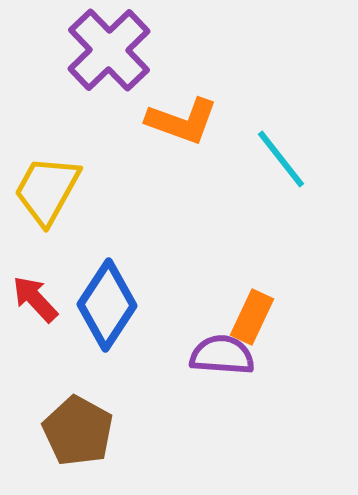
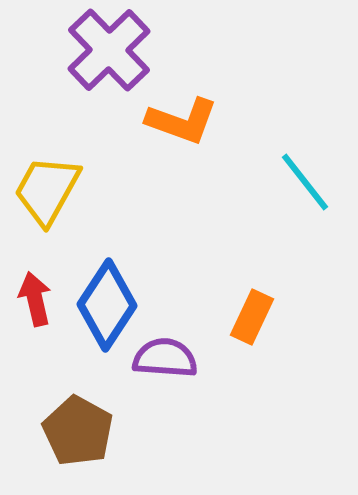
cyan line: moved 24 px right, 23 px down
red arrow: rotated 30 degrees clockwise
purple semicircle: moved 57 px left, 3 px down
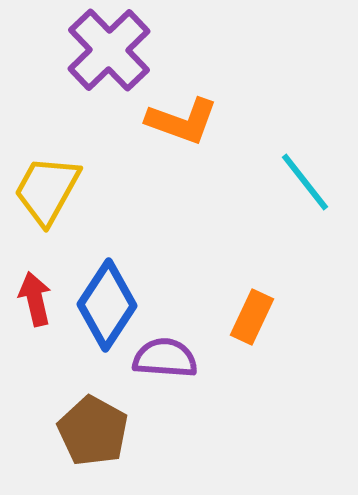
brown pentagon: moved 15 px right
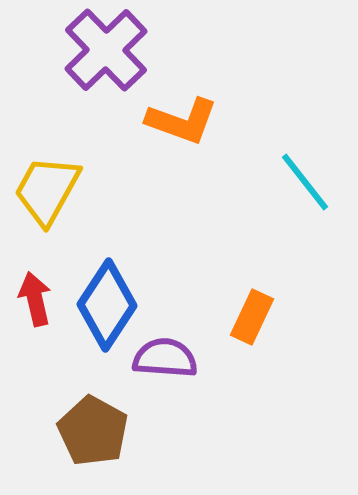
purple cross: moved 3 px left
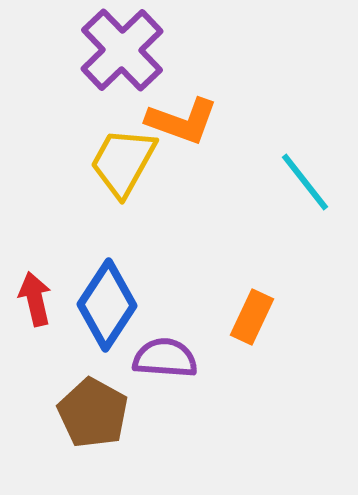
purple cross: moved 16 px right
yellow trapezoid: moved 76 px right, 28 px up
brown pentagon: moved 18 px up
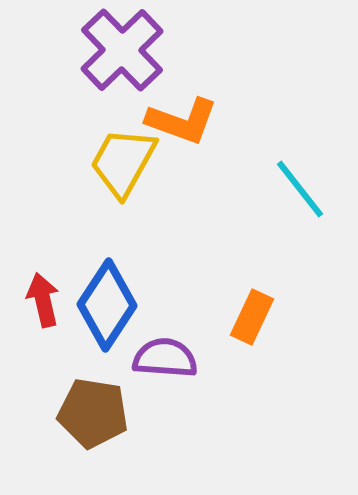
cyan line: moved 5 px left, 7 px down
red arrow: moved 8 px right, 1 px down
brown pentagon: rotated 20 degrees counterclockwise
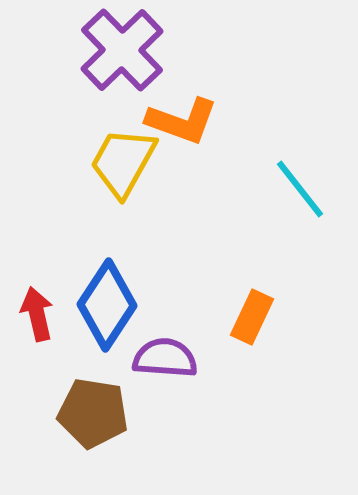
red arrow: moved 6 px left, 14 px down
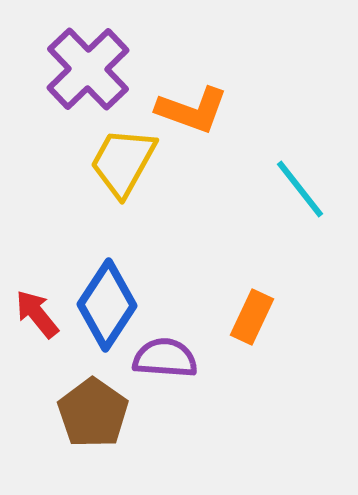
purple cross: moved 34 px left, 19 px down
orange L-shape: moved 10 px right, 11 px up
red arrow: rotated 26 degrees counterclockwise
brown pentagon: rotated 26 degrees clockwise
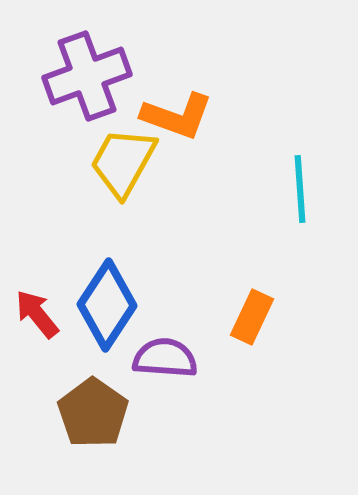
purple cross: moved 1 px left, 7 px down; rotated 24 degrees clockwise
orange L-shape: moved 15 px left, 6 px down
cyan line: rotated 34 degrees clockwise
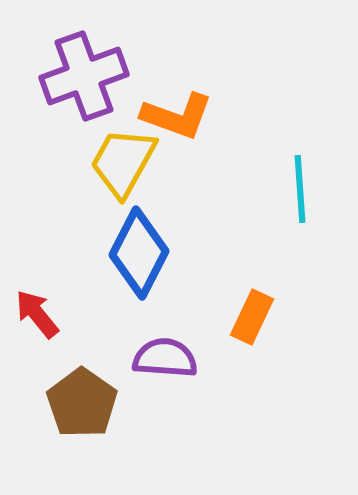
purple cross: moved 3 px left
blue diamond: moved 32 px right, 52 px up; rotated 6 degrees counterclockwise
brown pentagon: moved 11 px left, 10 px up
